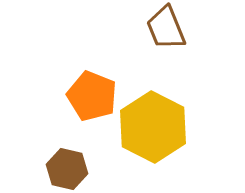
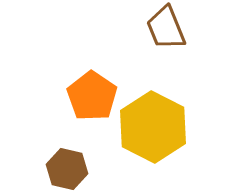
orange pentagon: rotated 12 degrees clockwise
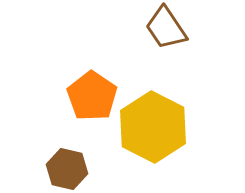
brown trapezoid: rotated 12 degrees counterclockwise
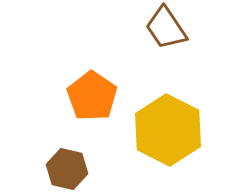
yellow hexagon: moved 15 px right, 3 px down
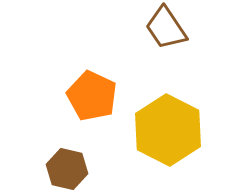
orange pentagon: rotated 9 degrees counterclockwise
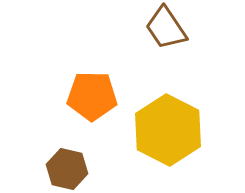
orange pentagon: rotated 24 degrees counterclockwise
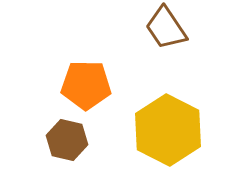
orange pentagon: moved 6 px left, 11 px up
brown hexagon: moved 29 px up
